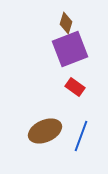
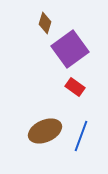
brown diamond: moved 21 px left
purple square: rotated 15 degrees counterclockwise
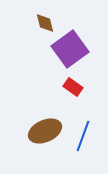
brown diamond: rotated 30 degrees counterclockwise
red rectangle: moved 2 px left
blue line: moved 2 px right
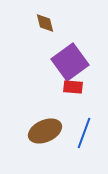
purple square: moved 13 px down
red rectangle: rotated 30 degrees counterclockwise
blue line: moved 1 px right, 3 px up
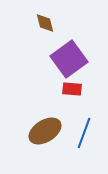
purple square: moved 1 px left, 3 px up
red rectangle: moved 1 px left, 2 px down
brown ellipse: rotated 8 degrees counterclockwise
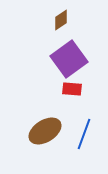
brown diamond: moved 16 px right, 3 px up; rotated 70 degrees clockwise
blue line: moved 1 px down
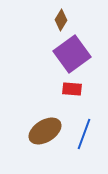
brown diamond: rotated 25 degrees counterclockwise
purple square: moved 3 px right, 5 px up
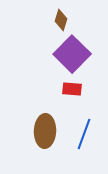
brown diamond: rotated 15 degrees counterclockwise
purple square: rotated 9 degrees counterclockwise
brown ellipse: rotated 56 degrees counterclockwise
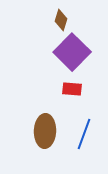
purple square: moved 2 px up
